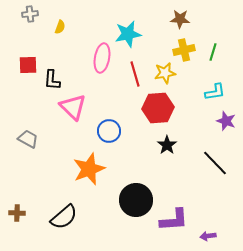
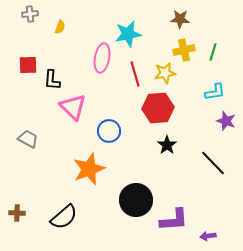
black line: moved 2 px left
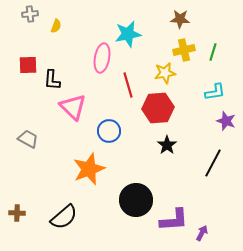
yellow semicircle: moved 4 px left, 1 px up
red line: moved 7 px left, 11 px down
black line: rotated 72 degrees clockwise
purple arrow: moved 6 px left, 3 px up; rotated 126 degrees clockwise
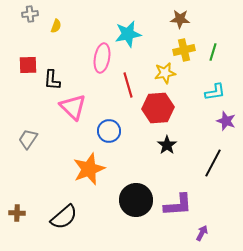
gray trapezoid: rotated 85 degrees counterclockwise
purple L-shape: moved 4 px right, 15 px up
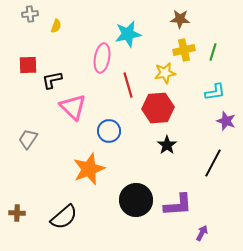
black L-shape: rotated 75 degrees clockwise
